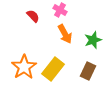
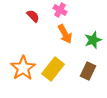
orange star: moved 1 px left, 1 px down
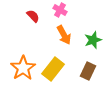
orange arrow: moved 1 px left, 1 px down
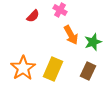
red semicircle: rotated 88 degrees clockwise
orange arrow: moved 7 px right
green star: moved 2 px down
yellow rectangle: rotated 15 degrees counterclockwise
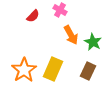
green star: rotated 24 degrees counterclockwise
orange star: moved 1 px right, 2 px down
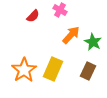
orange arrow: rotated 108 degrees counterclockwise
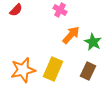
red semicircle: moved 17 px left, 6 px up
orange star: moved 1 px left; rotated 20 degrees clockwise
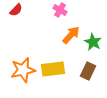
yellow rectangle: rotated 60 degrees clockwise
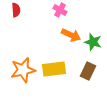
red semicircle: rotated 48 degrees counterclockwise
orange arrow: rotated 72 degrees clockwise
green star: rotated 12 degrees counterclockwise
yellow rectangle: moved 1 px right
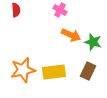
yellow rectangle: moved 3 px down
